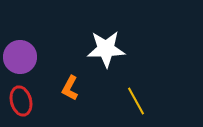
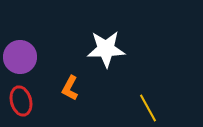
yellow line: moved 12 px right, 7 px down
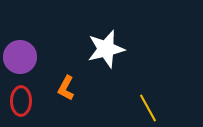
white star: rotated 12 degrees counterclockwise
orange L-shape: moved 4 px left
red ellipse: rotated 16 degrees clockwise
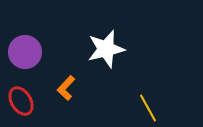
purple circle: moved 5 px right, 5 px up
orange L-shape: rotated 15 degrees clockwise
red ellipse: rotated 32 degrees counterclockwise
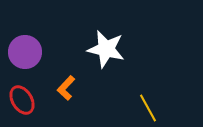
white star: rotated 27 degrees clockwise
red ellipse: moved 1 px right, 1 px up
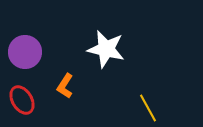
orange L-shape: moved 1 px left, 2 px up; rotated 10 degrees counterclockwise
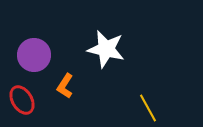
purple circle: moved 9 px right, 3 px down
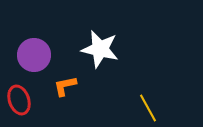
white star: moved 6 px left
orange L-shape: rotated 45 degrees clockwise
red ellipse: moved 3 px left; rotated 12 degrees clockwise
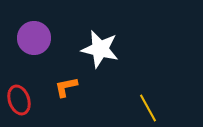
purple circle: moved 17 px up
orange L-shape: moved 1 px right, 1 px down
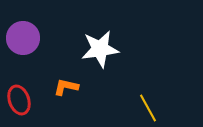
purple circle: moved 11 px left
white star: rotated 21 degrees counterclockwise
orange L-shape: rotated 25 degrees clockwise
